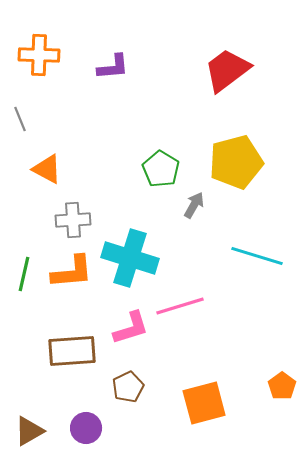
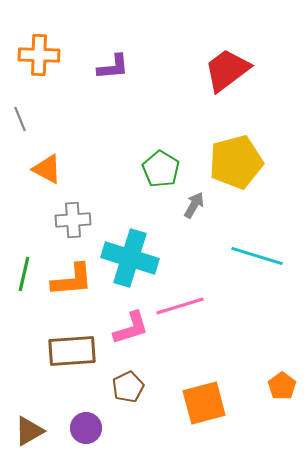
orange L-shape: moved 8 px down
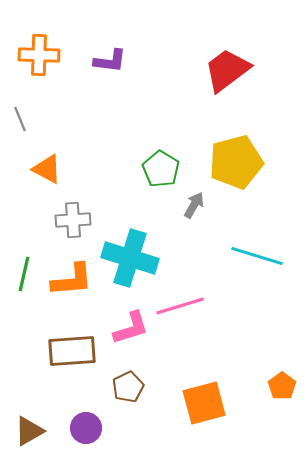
purple L-shape: moved 3 px left, 6 px up; rotated 12 degrees clockwise
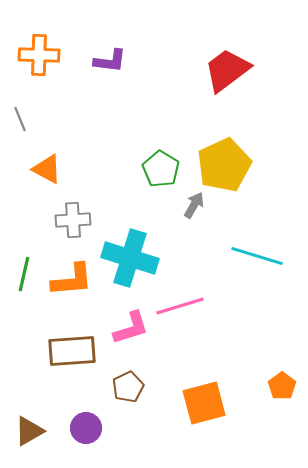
yellow pentagon: moved 12 px left, 3 px down; rotated 10 degrees counterclockwise
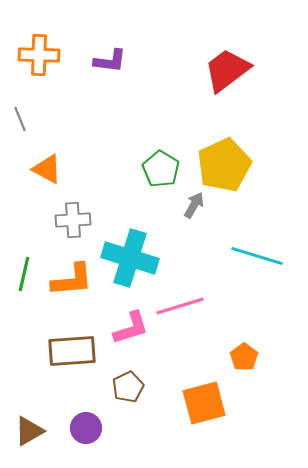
orange pentagon: moved 38 px left, 29 px up
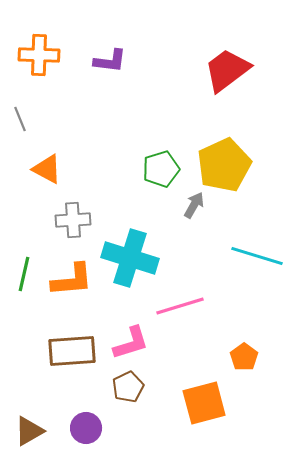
green pentagon: rotated 24 degrees clockwise
pink L-shape: moved 15 px down
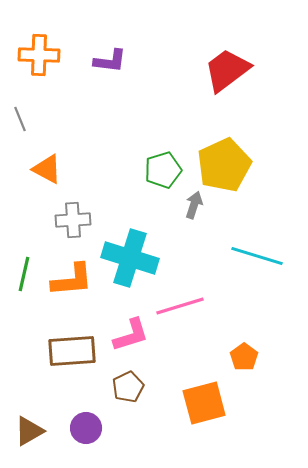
green pentagon: moved 2 px right, 1 px down
gray arrow: rotated 12 degrees counterclockwise
pink L-shape: moved 8 px up
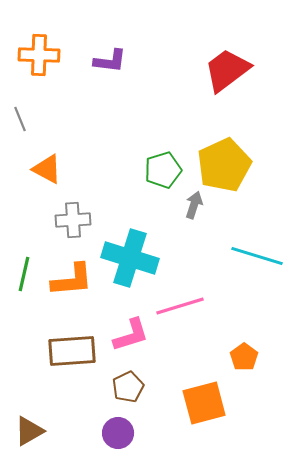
purple circle: moved 32 px right, 5 px down
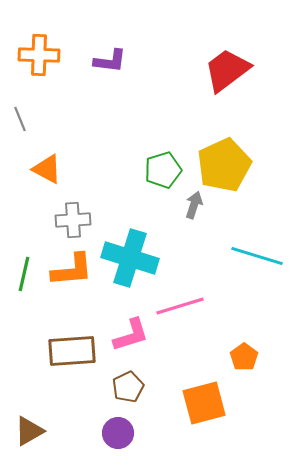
orange L-shape: moved 10 px up
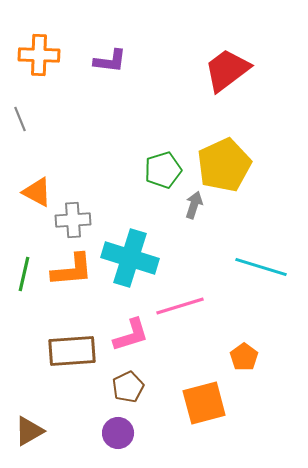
orange triangle: moved 10 px left, 23 px down
cyan line: moved 4 px right, 11 px down
